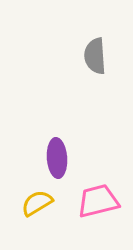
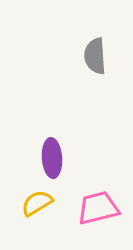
purple ellipse: moved 5 px left
pink trapezoid: moved 7 px down
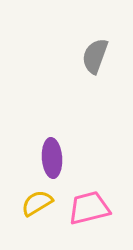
gray semicircle: rotated 24 degrees clockwise
pink trapezoid: moved 9 px left
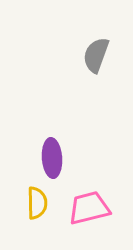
gray semicircle: moved 1 px right, 1 px up
yellow semicircle: rotated 120 degrees clockwise
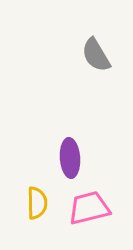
gray semicircle: rotated 51 degrees counterclockwise
purple ellipse: moved 18 px right
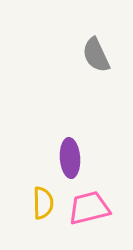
gray semicircle: rotated 6 degrees clockwise
yellow semicircle: moved 6 px right
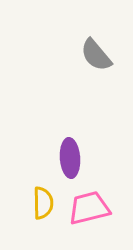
gray semicircle: rotated 15 degrees counterclockwise
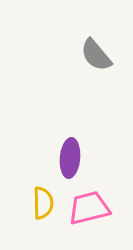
purple ellipse: rotated 9 degrees clockwise
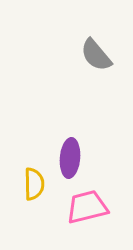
yellow semicircle: moved 9 px left, 19 px up
pink trapezoid: moved 2 px left, 1 px up
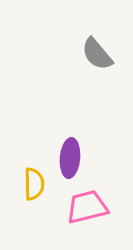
gray semicircle: moved 1 px right, 1 px up
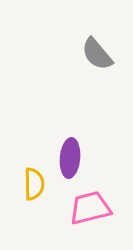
pink trapezoid: moved 3 px right, 1 px down
